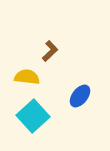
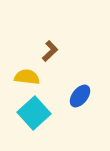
cyan square: moved 1 px right, 3 px up
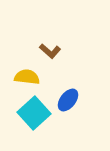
brown L-shape: rotated 85 degrees clockwise
blue ellipse: moved 12 px left, 4 px down
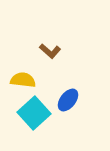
yellow semicircle: moved 4 px left, 3 px down
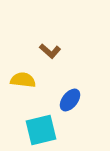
blue ellipse: moved 2 px right
cyan square: moved 7 px right, 17 px down; rotated 28 degrees clockwise
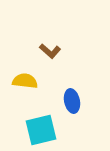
yellow semicircle: moved 2 px right, 1 px down
blue ellipse: moved 2 px right, 1 px down; rotated 50 degrees counterclockwise
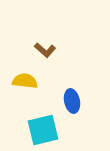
brown L-shape: moved 5 px left, 1 px up
cyan square: moved 2 px right
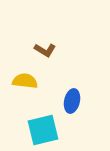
brown L-shape: rotated 10 degrees counterclockwise
blue ellipse: rotated 25 degrees clockwise
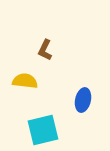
brown L-shape: rotated 85 degrees clockwise
blue ellipse: moved 11 px right, 1 px up
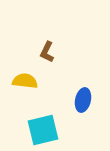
brown L-shape: moved 2 px right, 2 px down
